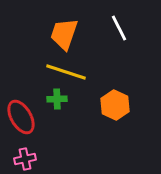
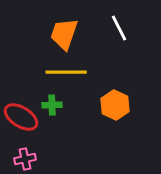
yellow line: rotated 18 degrees counterclockwise
green cross: moved 5 px left, 6 px down
red ellipse: rotated 28 degrees counterclockwise
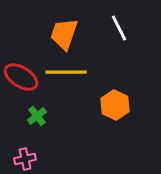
green cross: moved 15 px left, 11 px down; rotated 36 degrees counterclockwise
red ellipse: moved 40 px up
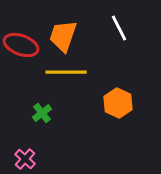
orange trapezoid: moved 1 px left, 2 px down
red ellipse: moved 32 px up; rotated 12 degrees counterclockwise
orange hexagon: moved 3 px right, 2 px up
green cross: moved 5 px right, 3 px up
pink cross: rotated 35 degrees counterclockwise
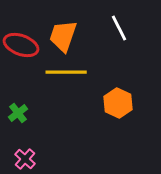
green cross: moved 24 px left
